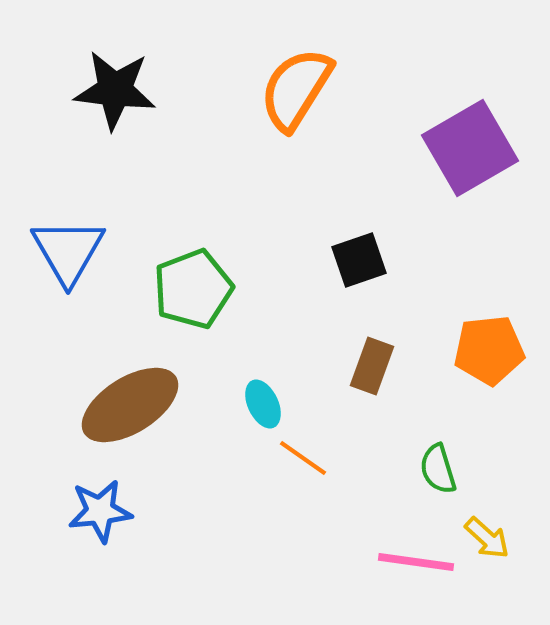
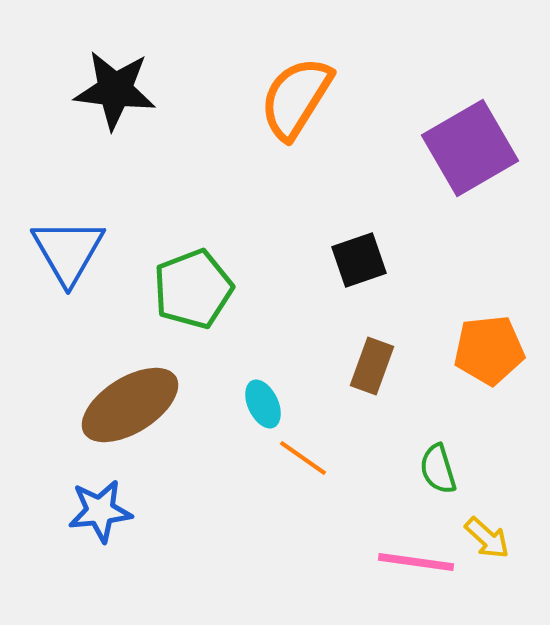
orange semicircle: moved 9 px down
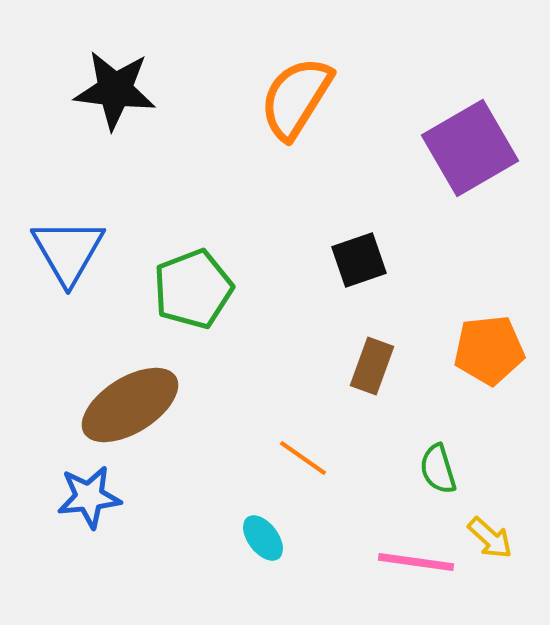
cyan ellipse: moved 134 px down; rotated 12 degrees counterclockwise
blue star: moved 11 px left, 14 px up
yellow arrow: moved 3 px right
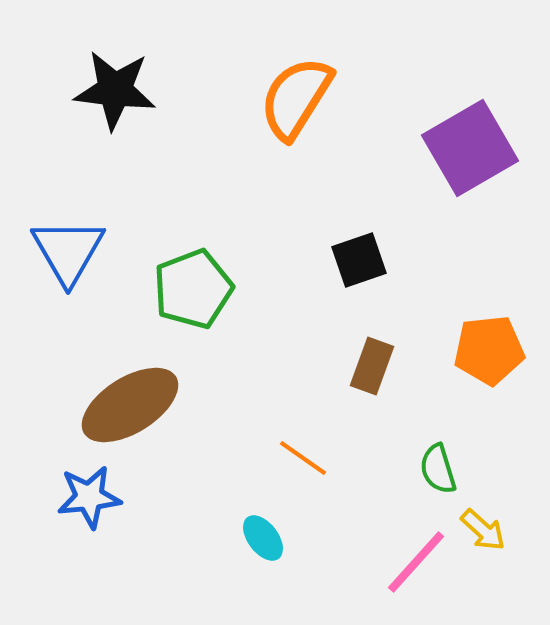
yellow arrow: moved 7 px left, 8 px up
pink line: rotated 56 degrees counterclockwise
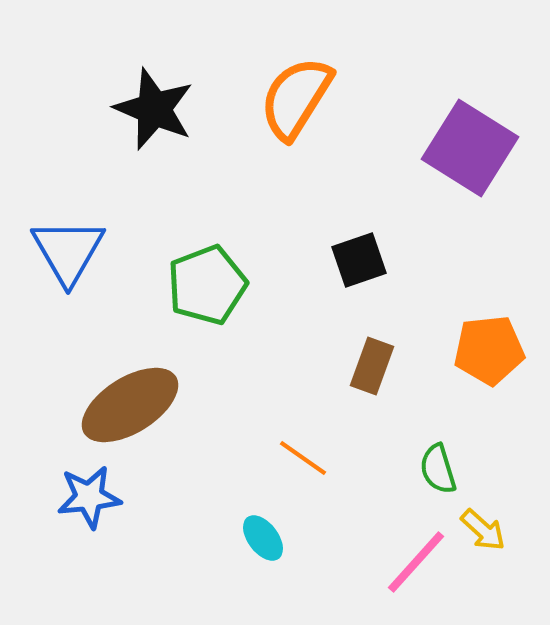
black star: moved 39 px right, 19 px down; rotated 16 degrees clockwise
purple square: rotated 28 degrees counterclockwise
green pentagon: moved 14 px right, 4 px up
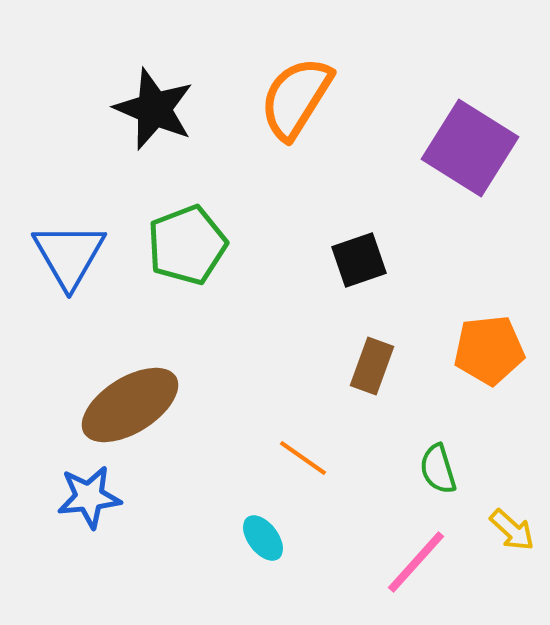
blue triangle: moved 1 px right, 4 px down
green pentagon: moved 20 px left, 40 px up
yellow arrow: moved 29 px right
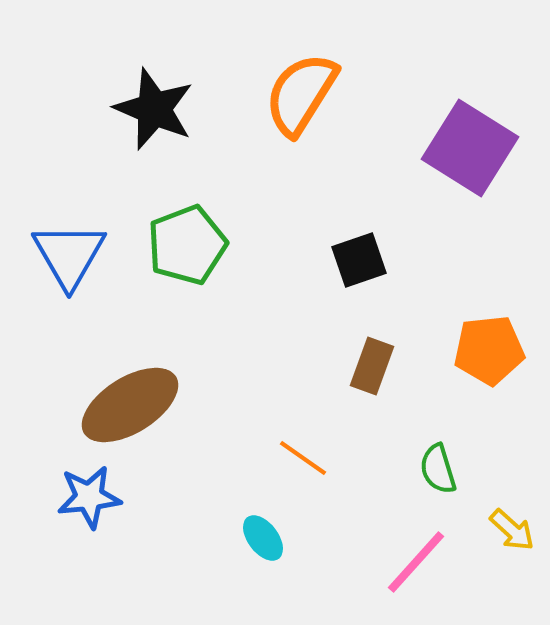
orange semicircle: moved 5 px right, 4 px up
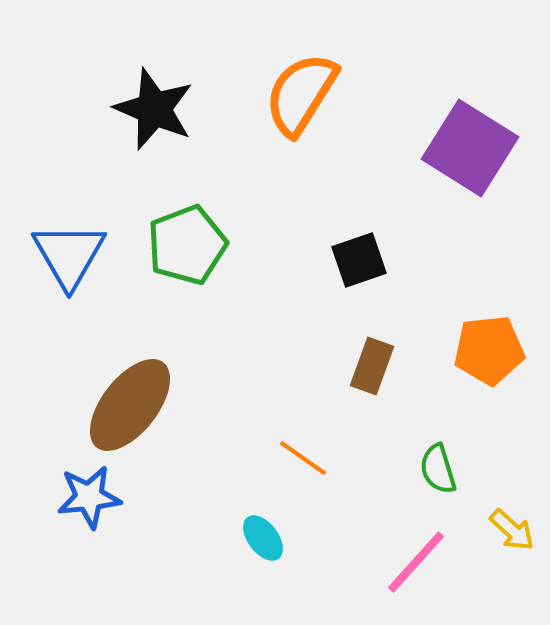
brown ellipse: rotated 20 degrees counterclockwise
